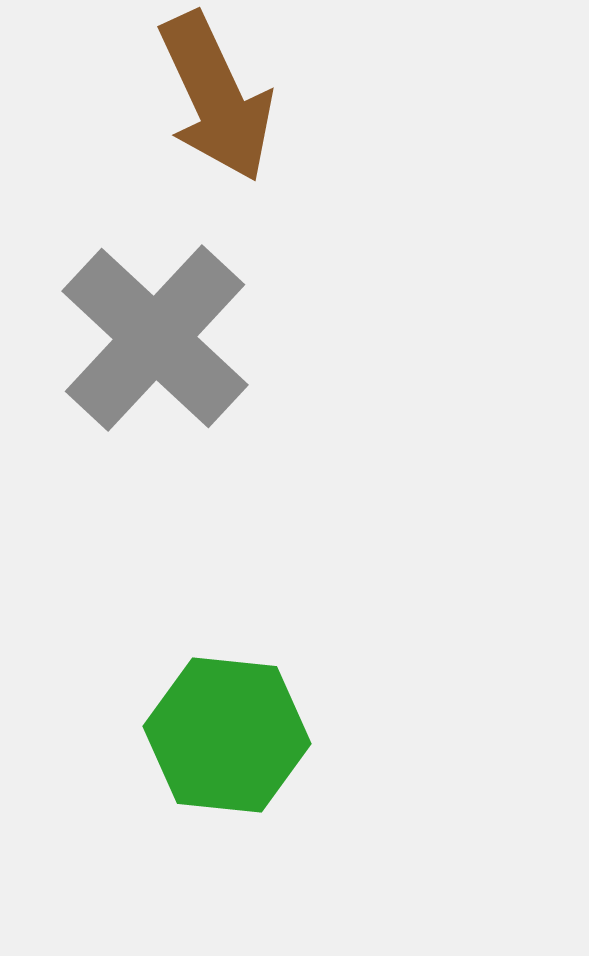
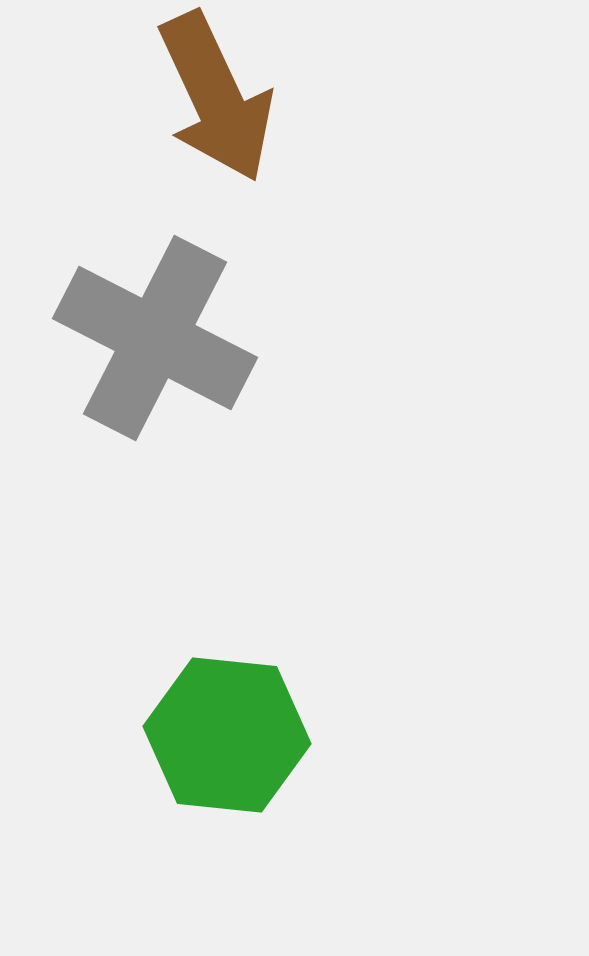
gray cross: rotated 16 degrees counterclockwise
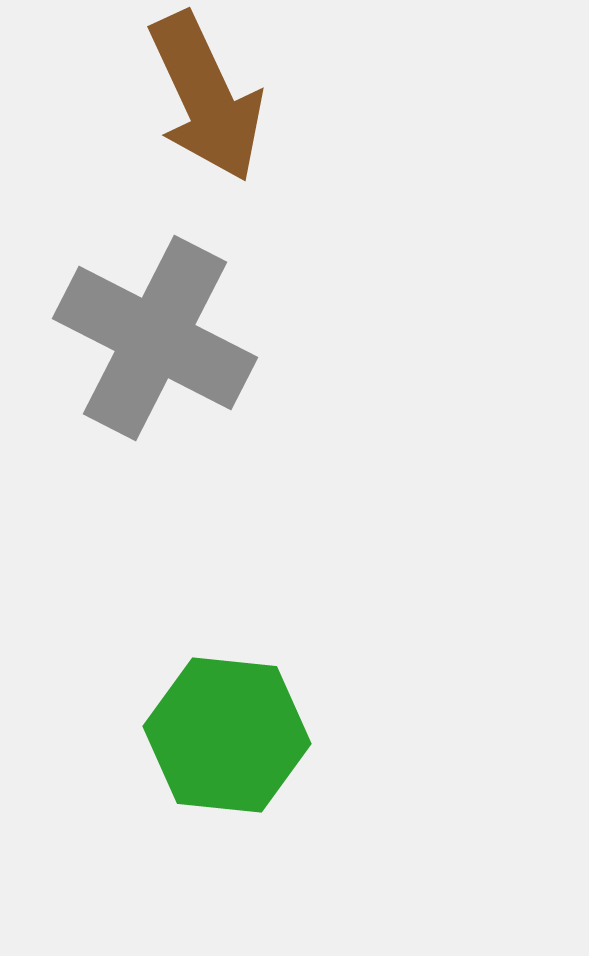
brown arrow: moved 10 px left
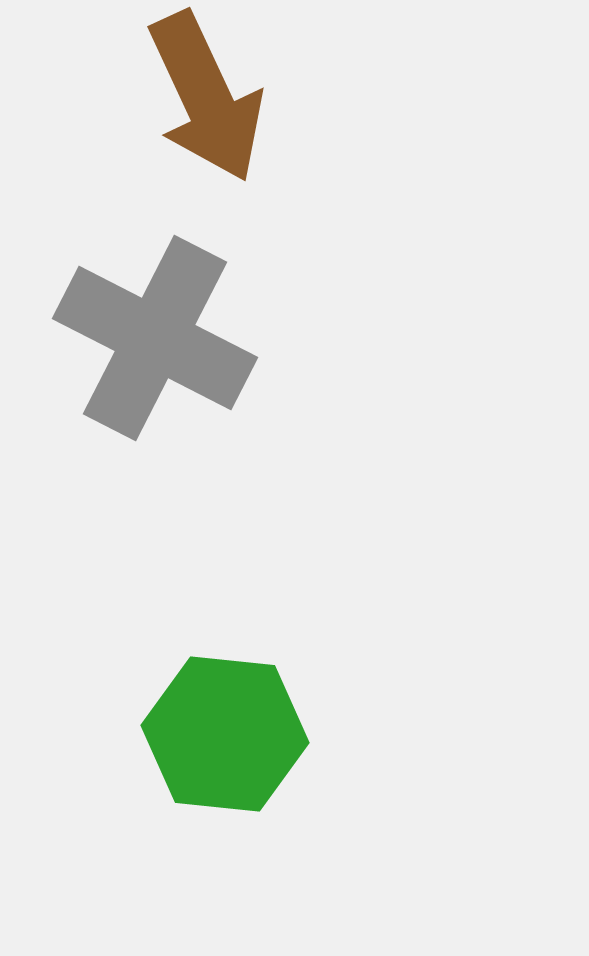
green hexagon: moved 2 px left, 1 px up
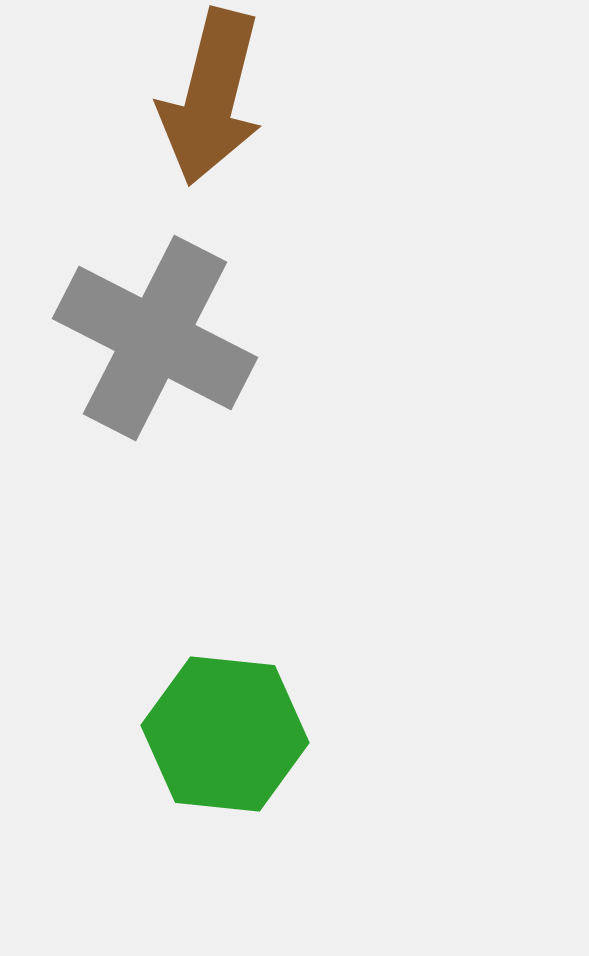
brown arrow: moved 5 px right; rotated 39 degrees clockwise
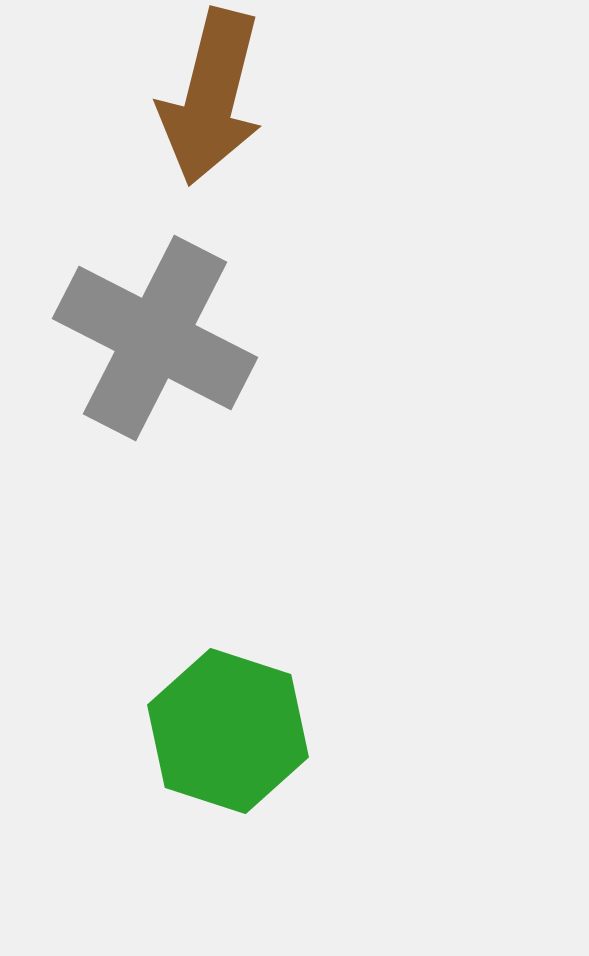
green hexagon: moved 3 px right, 3 px up; rotated 12 degrees clockwise
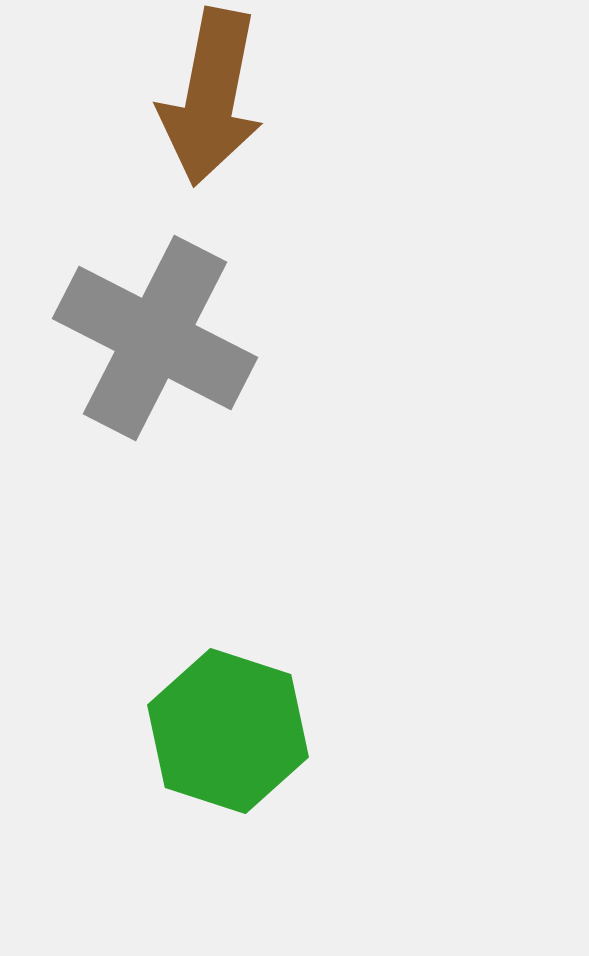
brown arrow: rotated 3 degrees counterclockwise
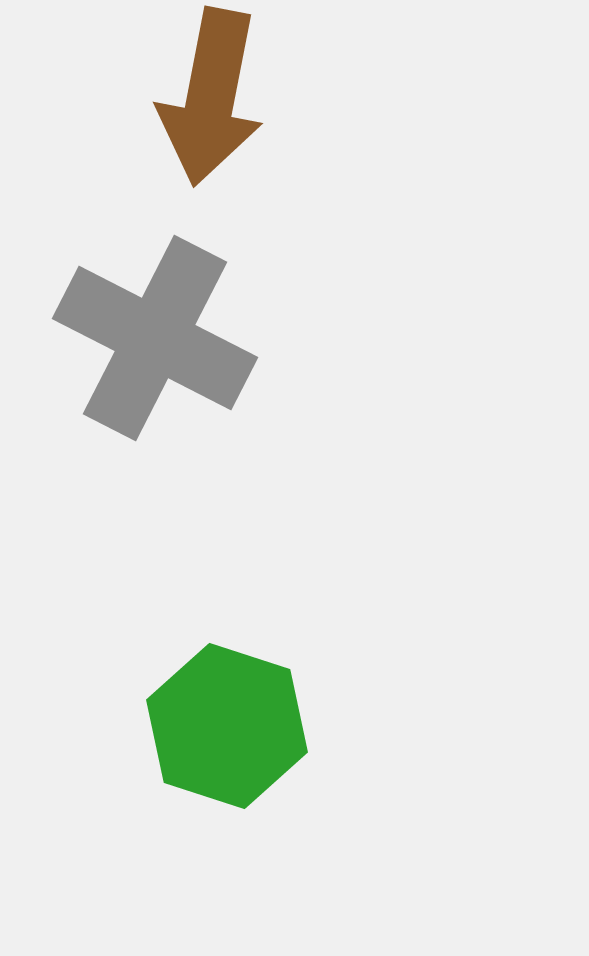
green hexagon: moved 1 px left, 5 px up
